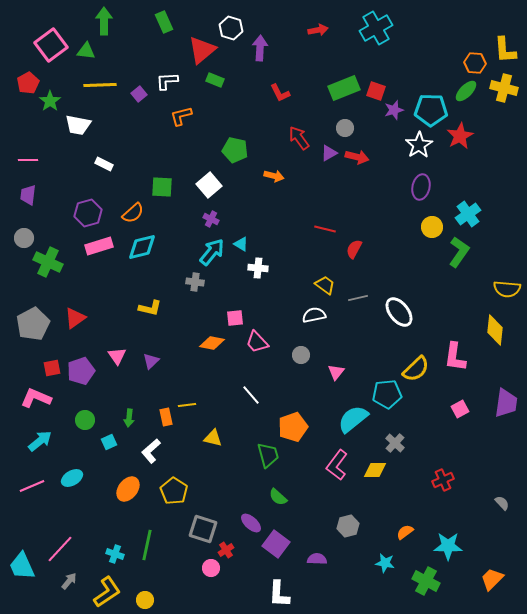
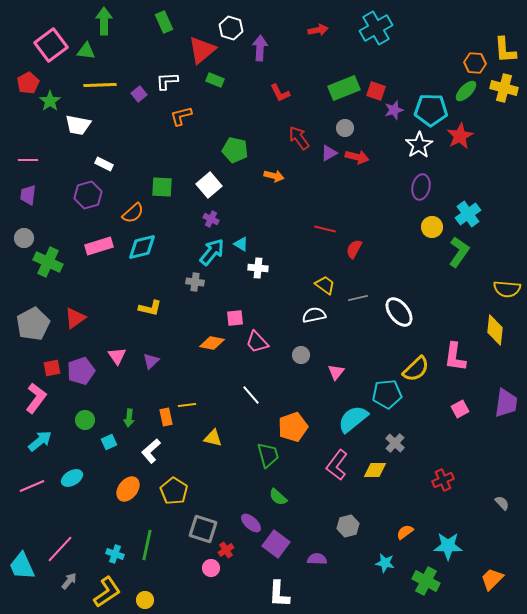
purple hexagon at (88, 213): moved 18 px up
pink L-shape at (36, 398): rotated 104 degrees clockwise
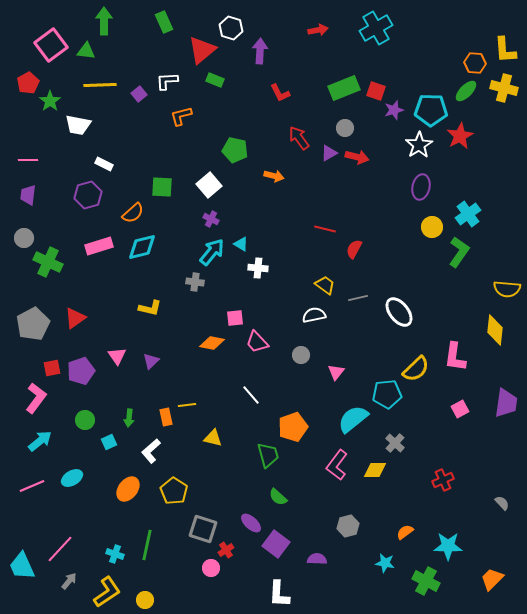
purple arrow at (260, 48): moved 3 px down
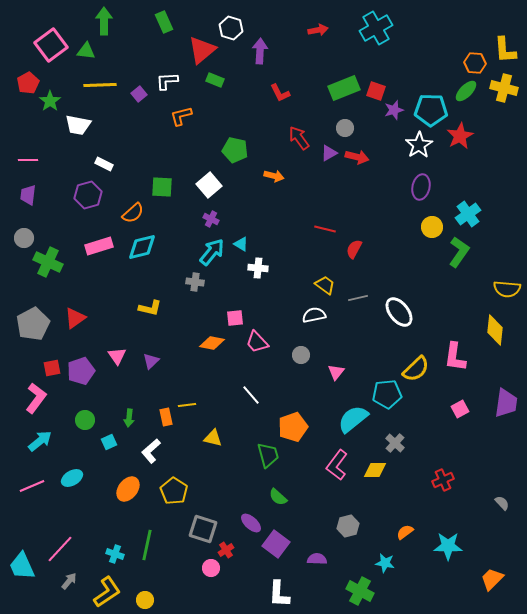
green cross at (426, 581): moved 66 px left, 10 px down
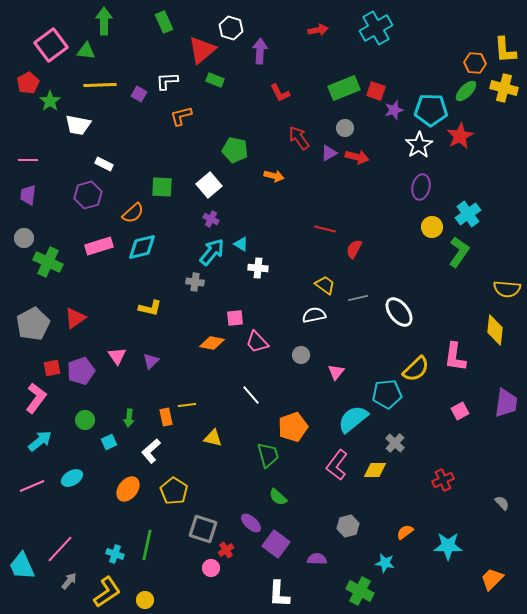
purple square at (139, 94): rotated 21 degrees counterclockwise
pink square at (460, 409): moved 2 px down
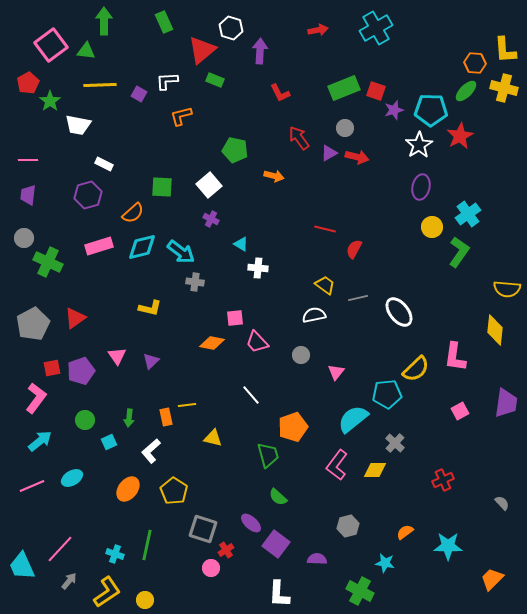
cyan arrow at (212, 252): moved 31 px left; rotated 88 degrees clockwise
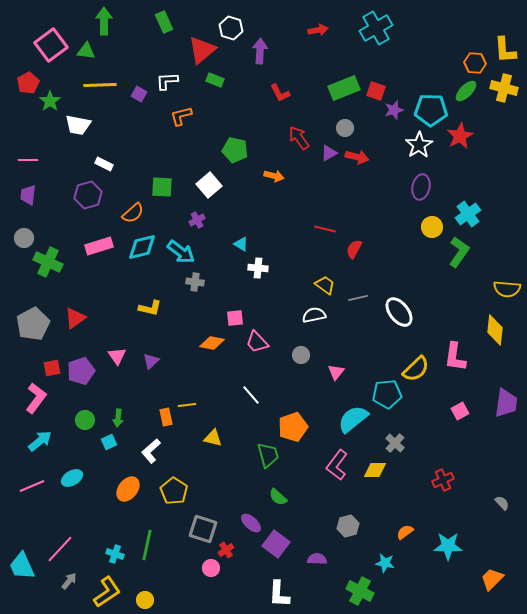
purple cross at (211, 219): moved 14 px left, 1 px down; rotated 35 degrees clockwise
green arrow at (129, 418): moved 11 px left
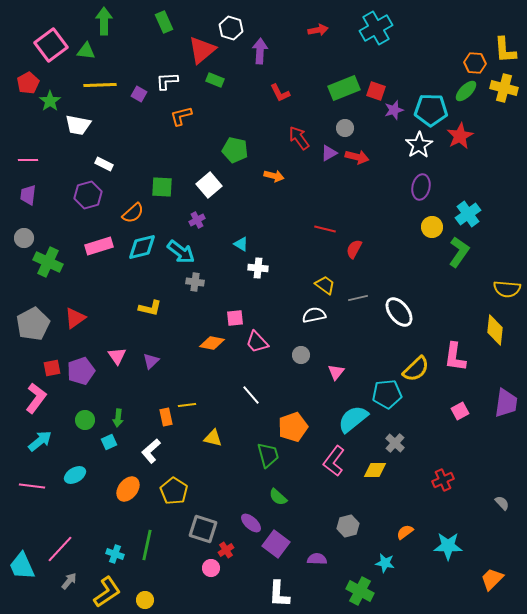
pink L-shape at (337, 465): moved 3 px left, 4 px up
cyan ellipse at (72, 478): moved 3 px right, 3 px up
pink line at (32, 486): rotated 30 degrees clockwise
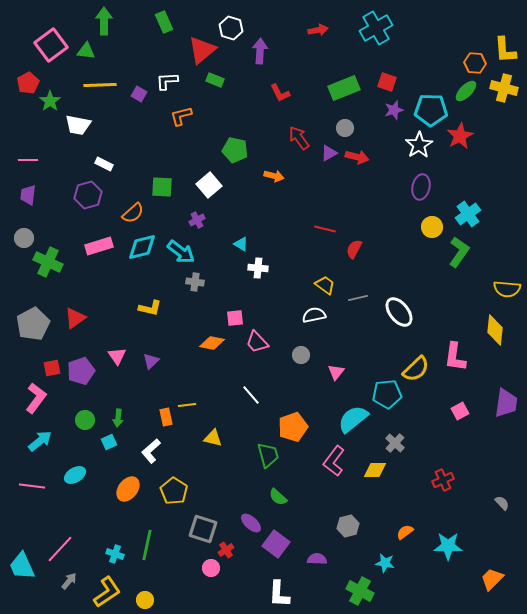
red square at (376, 91): moved 11 px right, 9 px up
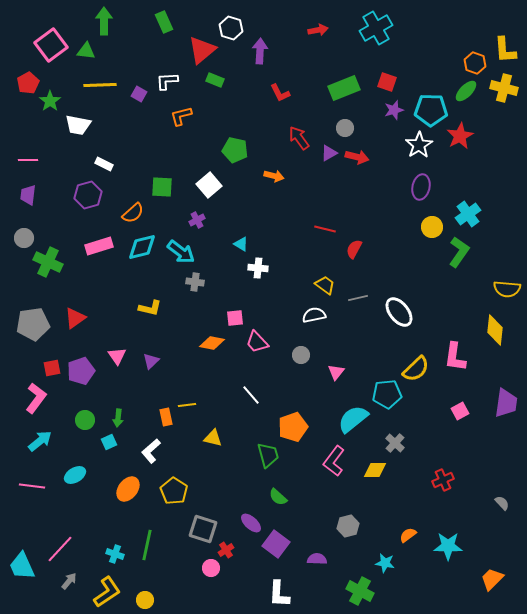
orange hexagon at (475, 63): rotated 15 degrees clockwise
gray pentagon at (33, 324): rotated 20 degrees clockwise
orange semicircle at (405, 532): moved 3 px right, 3 px down
